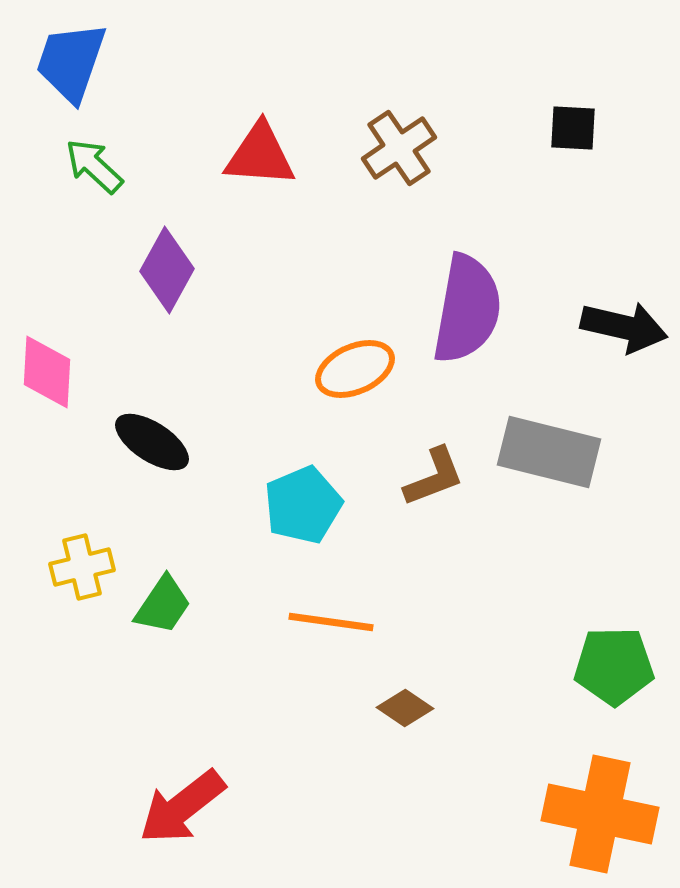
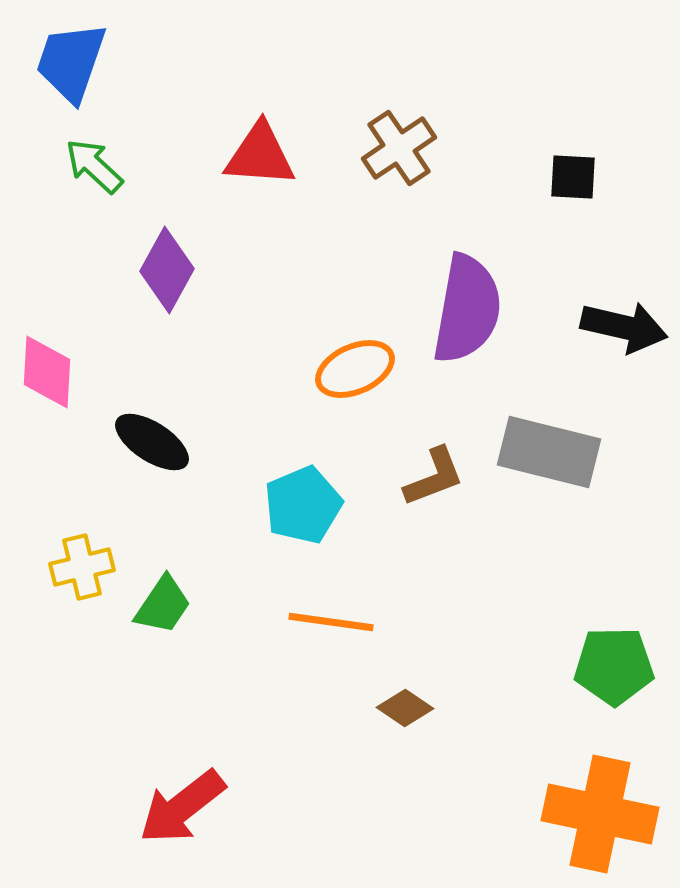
black square: moved 49 px down
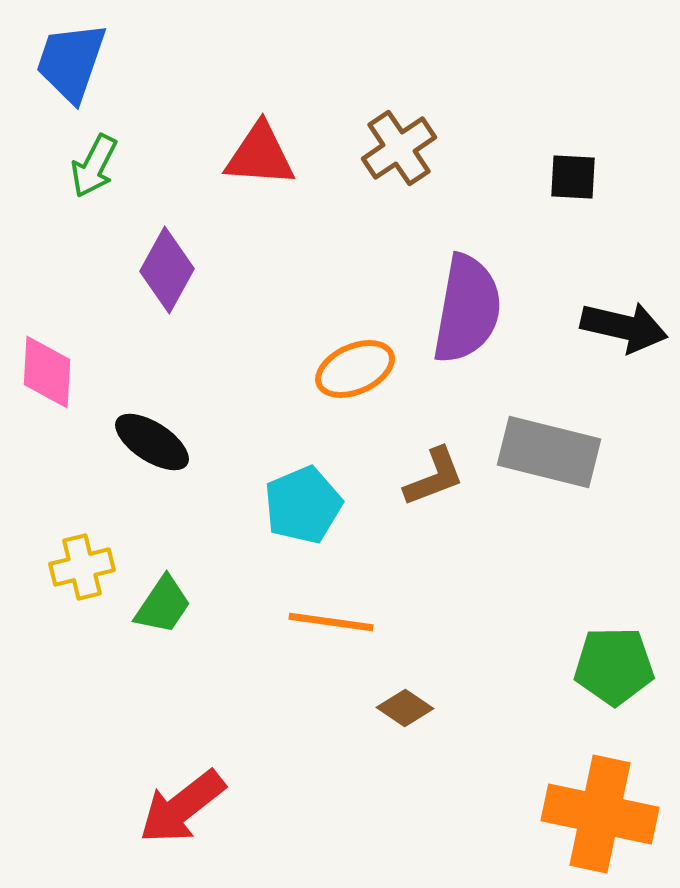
green arrow: rotated 106 degrees counterclockwise
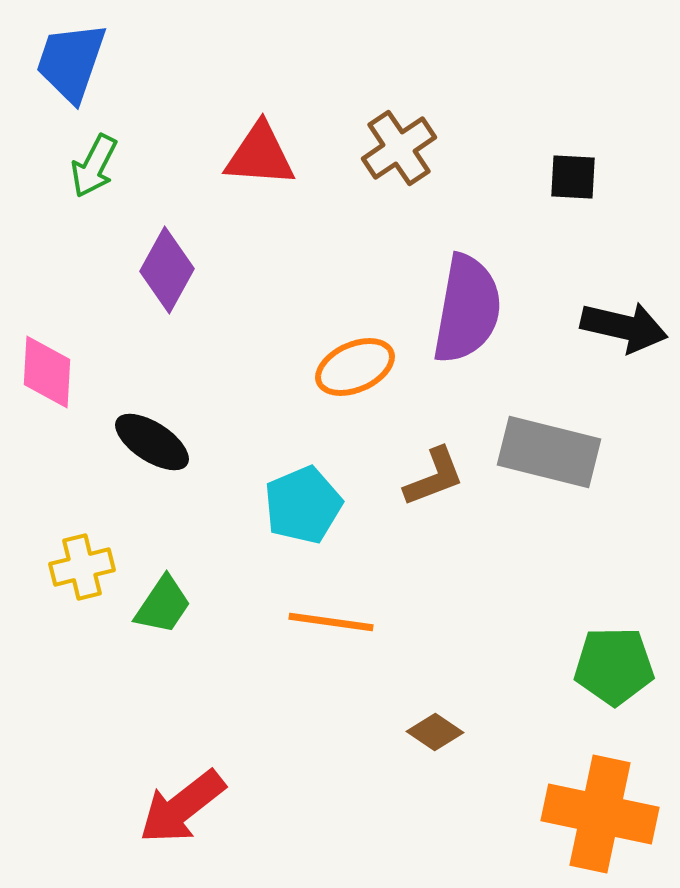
orange ellipse: moved 2 px up
brown diamond: moved 30 px right, 24 px down
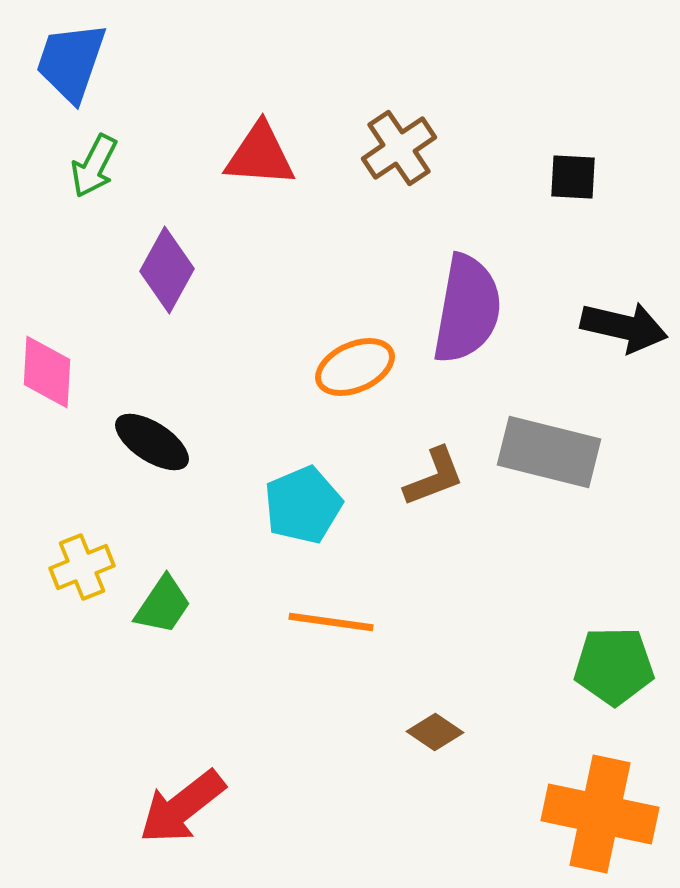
yellow cross: rotated 8 degrees counterclockwise
